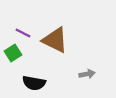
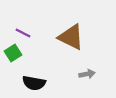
brown triangle: moved 16 px right, 3 px up
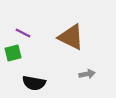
green square: rotated 18 degrees clockwise
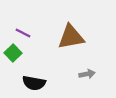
brown triangle: rotated 36 degrees counterclockwise
green square: rotated 30 degrees counterclockwise
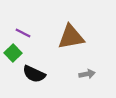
black semicircle: moved 9 px up; rotated 15 degrees clockwise
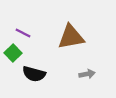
black semicircle: rotated 10 degrees counterclockwise
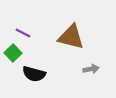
brown triangle: rotated 24 degrees clockwise
gray arrow: moved 4 px right, 5 px up
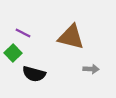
gray arrow: rotated 14 degrees clockwise
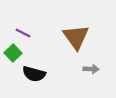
brown triangle: moved 5 px right; rotated 40 degrees clockwise
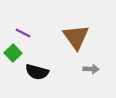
black semicircle: moved 3 px right, 2 px up
